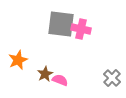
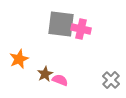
orange star: moved 1 px right, 1 px up
gray cross: moved 1 px left, 2 px down
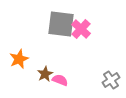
pink cross: rotated 30 degrees clockwise
gray cross: rotated 12 degrees clockwise
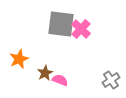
brown star: moved 1 px up
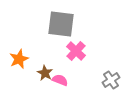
pink cross: moved 5 px left, 22 px down
brown star: rotated 14 degrees counterclockwise
